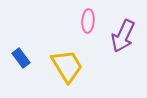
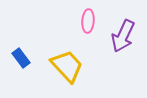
yellow trapezoid: rotated 12 degrees counterclockwise
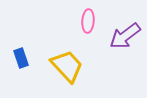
purple arrow: moved 2 px right; rotated 28 degrees clockwise
blue rectangle: rotated 18 degrees clockwise
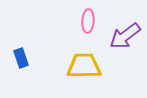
yellow trapezoid: moved 17 px right; rotated 48 degrees counterclockwise
